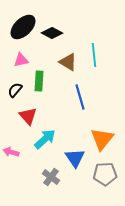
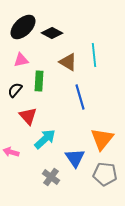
gray pentagon: rotated 10 degrees clockwise
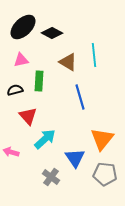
black semicircle: rotated 35 degrees clockwise
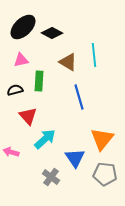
blue line: moved 1 px left
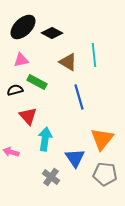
green rectangle: moved 2 px left, 1 px down; rotated 66 degrees counterclockwise
cyan arrow: rotated 40 degrees counterclockwise
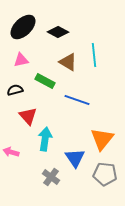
black diamond: moved 6 px right, 1 px up
green rectangle: moved 8 px right, 1 px up
blue line: moved 2 px left, 3 px down; rotated 55 degrees counterclockwise
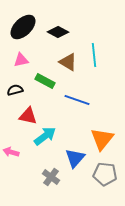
red triangle: rotated 36 degrees counterclockwise
cyan arrow: moved 3 px up; rotated 45 degrees clockwise
blue triangle: rotated 15 degrees clockwise
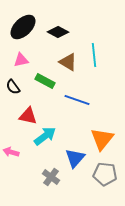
black semicircle: moved 2 px left, 3 px up; rotated 112 degrees counterclockwise
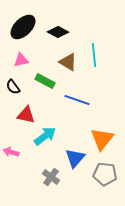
red triangle: moved 2 px left, 1 px up
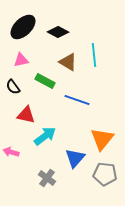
gray cross: moved 4 px left, 1 px down
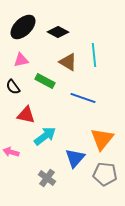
blue line: moved 6 px right, 2 px up
